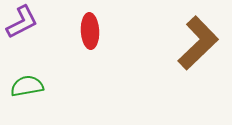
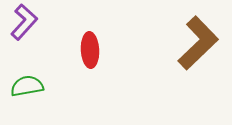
purple L-shape: moved 2 px right; rotated 21 degrees counterclockwise
red ellipse: moved 19 px down
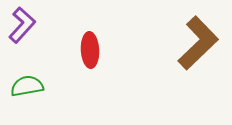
purple L-shape: moved 2 px left, 3 px down
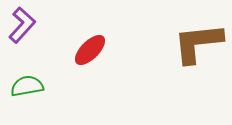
brown L-shape: rotated 142 degrees counterclockwise
red ellipse: rotated 48 degrees clockwise
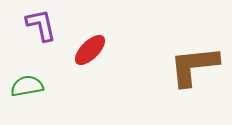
purple L-shape: moved 19 px right; rotated 54 degrees counterclockwise
brown L-shape: moved 4 px left, 23 px down
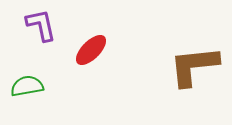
red ellipse: moved 1 px right
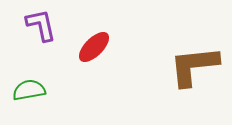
red ellipse: moved 3 px right, 3 px up
green semicircle: moved 2 px right, 4 px down
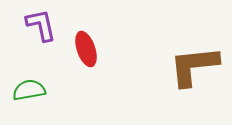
red ellipse: moved 8 px left, 2 px down; rotated 64 degrees counterclockwise
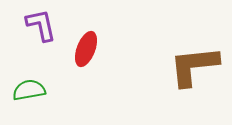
red ellipse: rotated 40 degrees clockwise
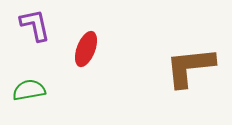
purple L-shape: moved 6 px left
brown L-shape: moved 4 px left, 1 px down
